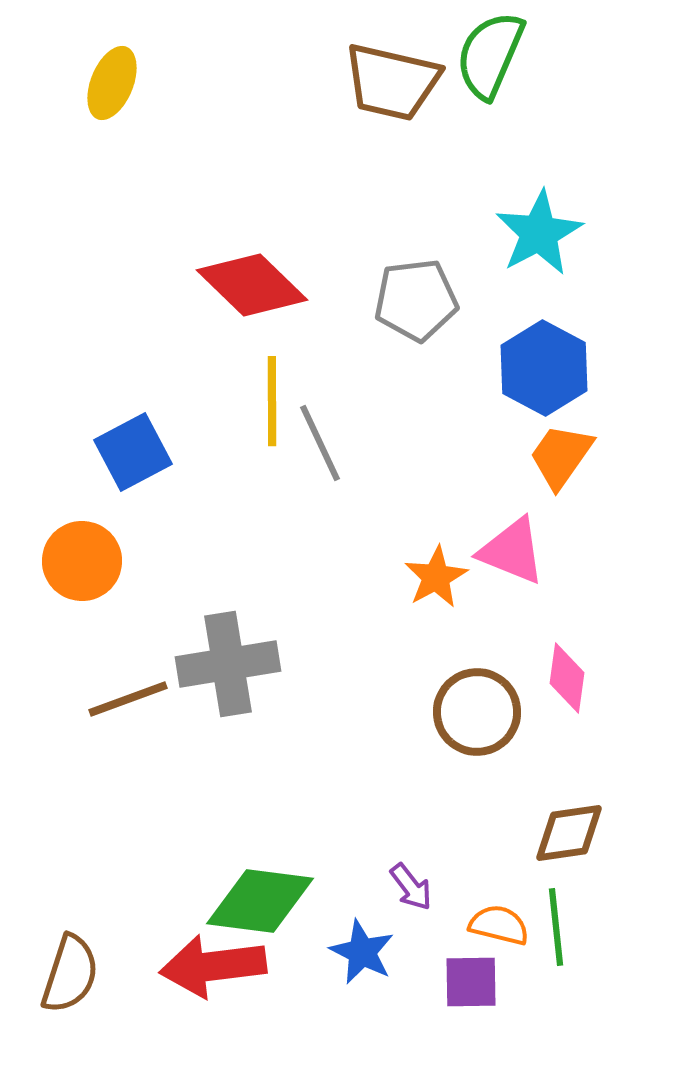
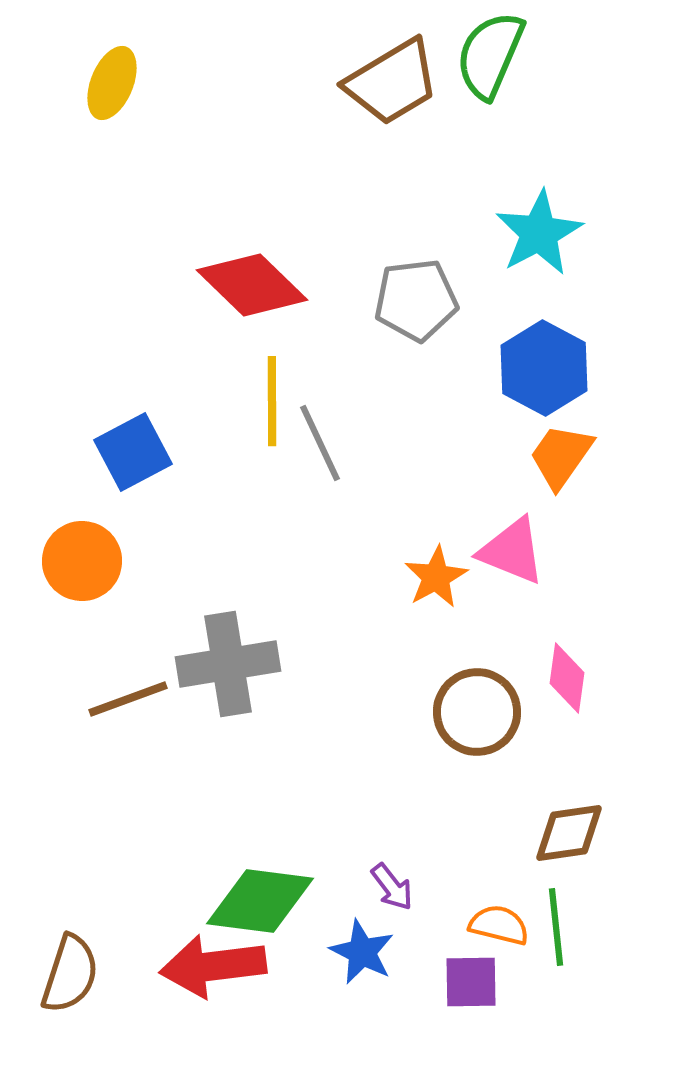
brown trapezoid: rotated 44 degrees counterclockwise
purple arrow: moved 19 px left
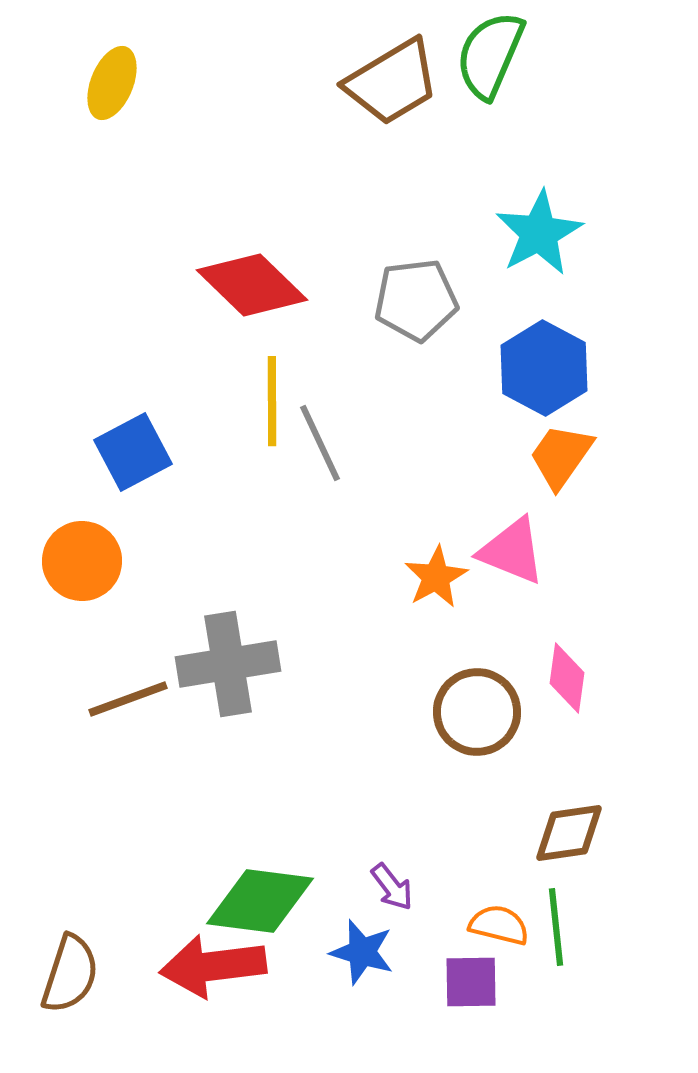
blue star: rotated 10 degrees counterclockwise
